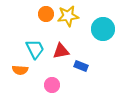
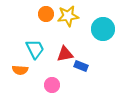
red triangle: moved 4 px right, 3 px down
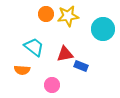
cyan trapezoid: moved 1 px left, 2 px up; rotated 25 degrees counterclockwise
orange semicircle: moved 2 px right
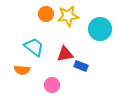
cyan circle: moved 3 px left
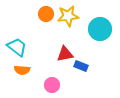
cyan trapezoid: moved 17 px left
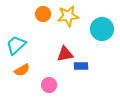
orange circle: moved 3 px left
cyan circle: moved 2 px right
cyan trapezoid: moved 1 px left, 2 px up; rotated 80 degrees counterclockwise
blue rectangle: rotated 24 degrees counterclockwise
orange semicircle: rotated 35 degrees counterclockwise
pink circle: moved 3 px left
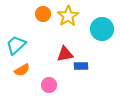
yellow star: rotated 25 degrees counterclockwise
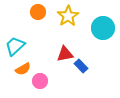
orange circle: moved 5 px left, 2 px up
cyan circle: moved 1 px right, 1 px up
cyan trapezoid: moved 1 px left, 1 px down
blue rectangle: rotated 48 degrees clockwise
orange semicircle: moved 1 px right, 1 px up
pink circle: moved 9 px left, 4 px up
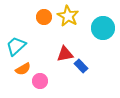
orange circle: moved 6 px right, 5 px down
yellow star: rotated 10 degrees counterclockwise
cyan trapezoid: moved 1 px right
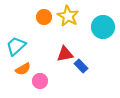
cyan circle: moved 1 px up
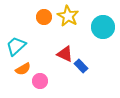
red triangle: rotated 36 degrees clockwise
